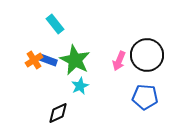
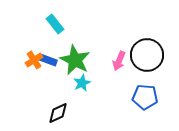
cyan star: moved 2 px right, 3 px up
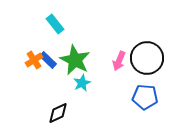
black circle: moved 3 px down
blue rectangle: rotated 24 degrees clockwise
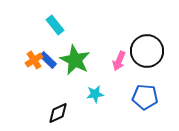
cyan rectangle: moved 1 px down
black circle: moved 7 px up
cyan star: moved 13 px right, 11 px down; rotated 18 degrees clockwise
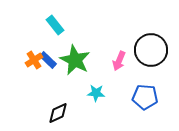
black circle: moved 4 px right, 1 px up
cyan star: moved 1 px right, 1 px up; rotated 12 degrees clockwise
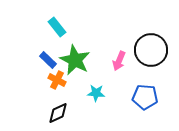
cyan rectangle: moved 2 px right, 2 px down
orange cross: moved 23 px right, 20 px down; rotated 30 degrees counterclockwise
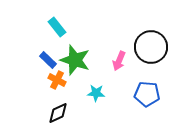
black circle: moved 3 px up
green star: rotated 8 degrees counterclockwise
blue pentagon: moved 2 px right, 3 px up
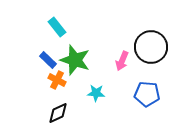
pink arrow: moved 3 px right
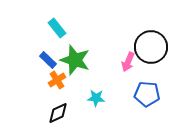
cyan rectangle: moved 1 px down
pink arrow: moved 6 px right, 1 px down
orange cross: rotated 30 degrees clockwise
cyan star: moved 5 px down
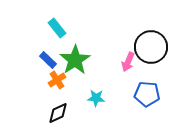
green star: rotated 20 degrees clockwise
